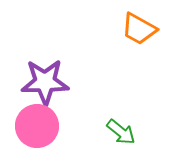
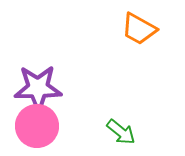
purple star: moved 7 px left, 6 px down
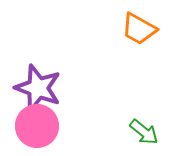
purple star: rotated 21 degrees clockwise
green arrow: moved 23 px right
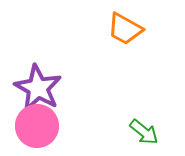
orange trapezoid: moved 14 px left
purple star: rotated 9 degrees clockwise
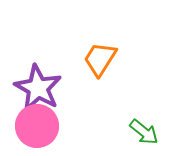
orange trapezoid: moved 25 px left, 30 px down; rotated 93 degrees clockwise
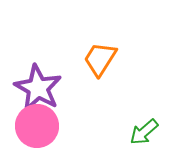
green arrow: rotated 100 degrees clockwise
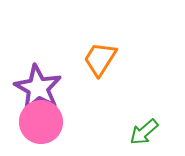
pink circle: moved 4 px right, 4 px up
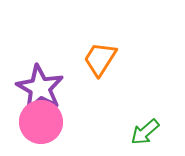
purple star: moved 2 px right
green arrow: moved 1 px right
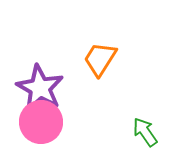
green arrow: rotated 96 degrees clockwise
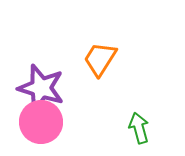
purple star: moved 1 px right; rotated 12 degrees counterclockwise
green arrow: moved 6 px left, 4 px up; rotated 20 degrees clockwise
